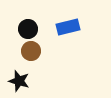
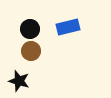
black circle: moved 2 px right
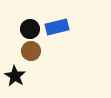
blue rectangle: moved 11 px left
black star: moved 4 px left, 5 px up; rotated 15 degrees clockwise
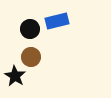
blue rectangle: moved 6 px up
brown circle: moved 6 px down
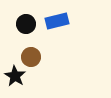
black circle: moved 4 px left, 5 px up
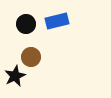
black star: rotated 15 degrees clockwise
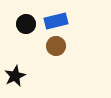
blue rectangle: moved 1 px left
brown circle: moved 25 px right, 11 px up
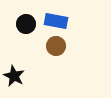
blue rectangle: rotated 25 degrees clockwise
black star: moved 1 px left; rotated 20 degrees counterclockwise
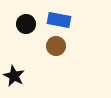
blue rectangle: moved 3 px right, 1 px up
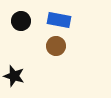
black circle: moved 5 px left, 3 px up
black star: rotated 10 degrees counterclockwise
